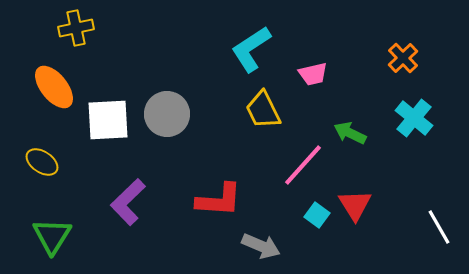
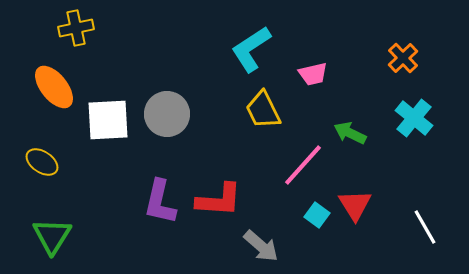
purple L-shape: moved 32 px right; rotated 33 degrees counterclockwise
white line: moved 14 px left
gray arrow: rotated 18 degrees clockwise
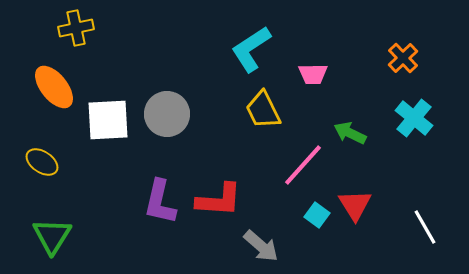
pink trapezoid: rotated 12 degrees clockwise
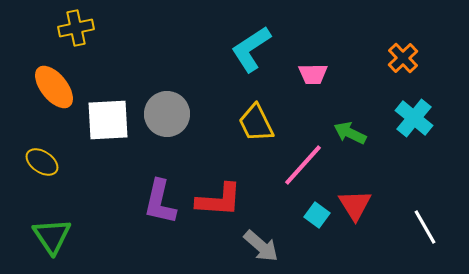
yellow trapezoid: moved 7 px left, 13 px down
green triangle: rotated 6 degrees counterclockwise
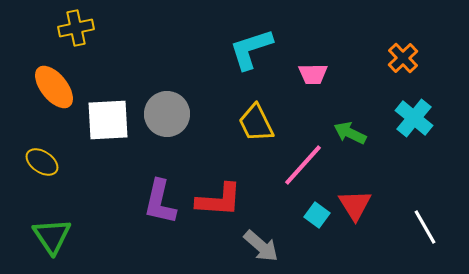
cyan L-shape: rotated 15 degrees clockwise
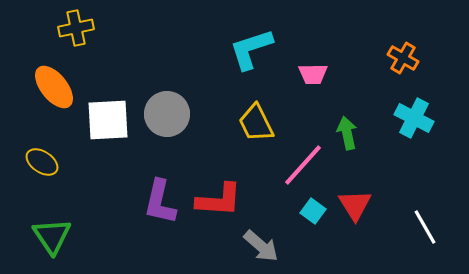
orange cross: rotated 16 degrees counterclockwise
cyan cross: rotated 12 degrees counterclockwise
green arrow: moved 3 px left; rotated 52 degrees clockwise
cyan square: moved 4 px left, 4 px up
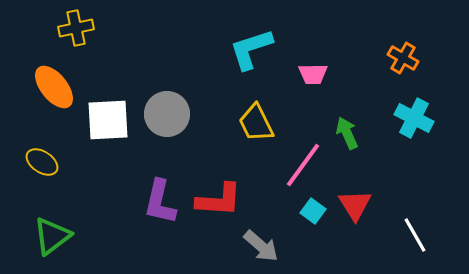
green arrow: rotated 12 degrees counterclockwise
pink line: rotated 6 degrees counterclockwise
white line: moved 10 px left, 8 px down
green triangle: rotated 27 degrees clockwise
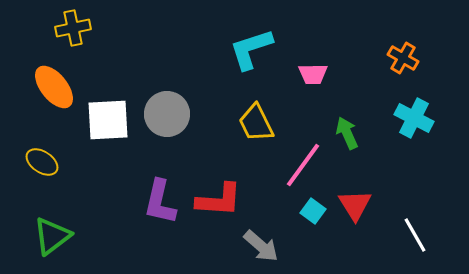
yellow cross: moved 3 px left
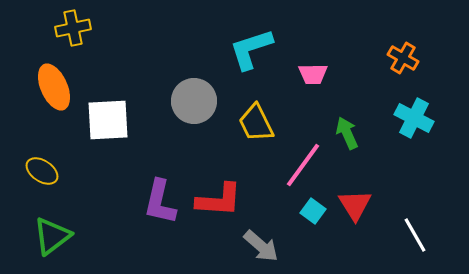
orange ellipse: rotated 15 degrees clockwise
gray circle: moved 27 px right, 13 px up
yellow ellipse: moved 9 px down
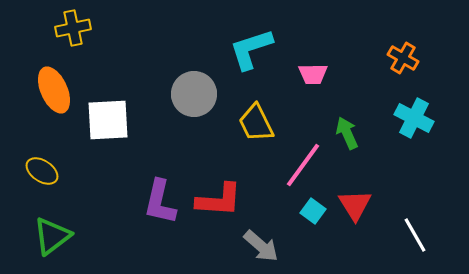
orange ellipse: moved 3 px down
gray circle: moved 7 px up
